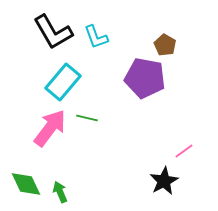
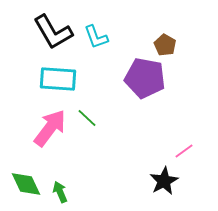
cyan rectangle: moved 5 px left, 3 px up; rotated 54 degrees clockwise
green line: rotated 30 degrees clockwise
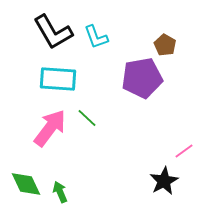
purple pentagon: moved 3 px left; rotated 21 degrees counterclockwise
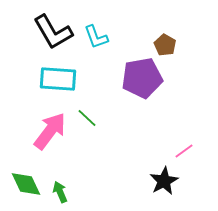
pink arrow: moved 3 px down
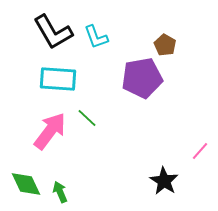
pink line: moved 16 px right; rotated 12 degrees counterclockwise
black star: rotated 12 degrees counterclockwise
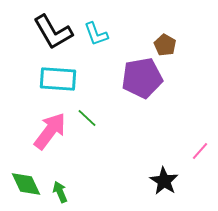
cyan L-shape: moved 3 px up
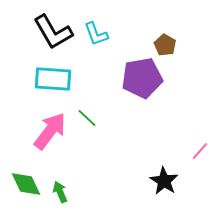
cyan rectangle: moved 5 px left
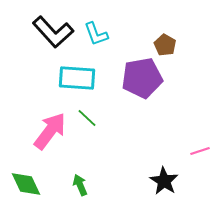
black L-shape: rotated 12 degrees counterclockwise
cyan rectangle: moved 24 px right, 1 px up
pink line: rotated 30 degrees clockwise
green arrow: moved 20 px right, 7 px up
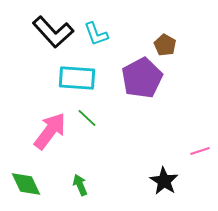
purple pentagon: rotated 18 degrees counterclockwise
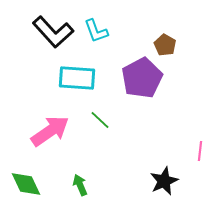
cyan L-shape: moved 3 px up
green line: moved 13 px right, 2 px down
pink arrow: rotated 18 degrees clockwise
pink line: rotated 66 degrees counterclockwise
black star: rotated 16 degrees clockwise
